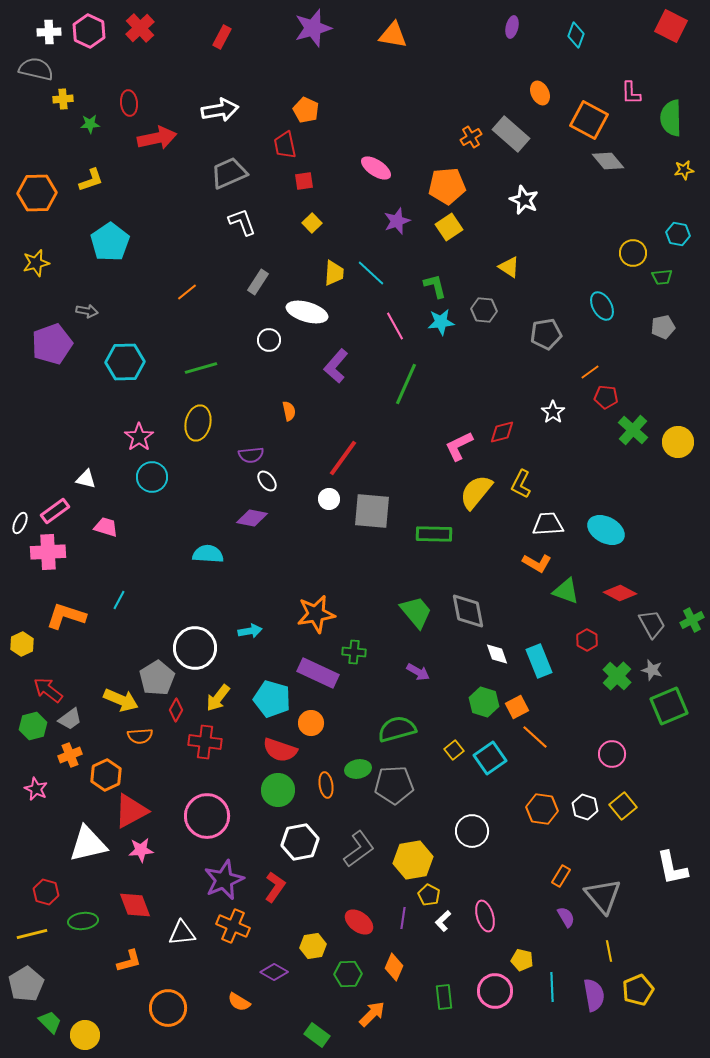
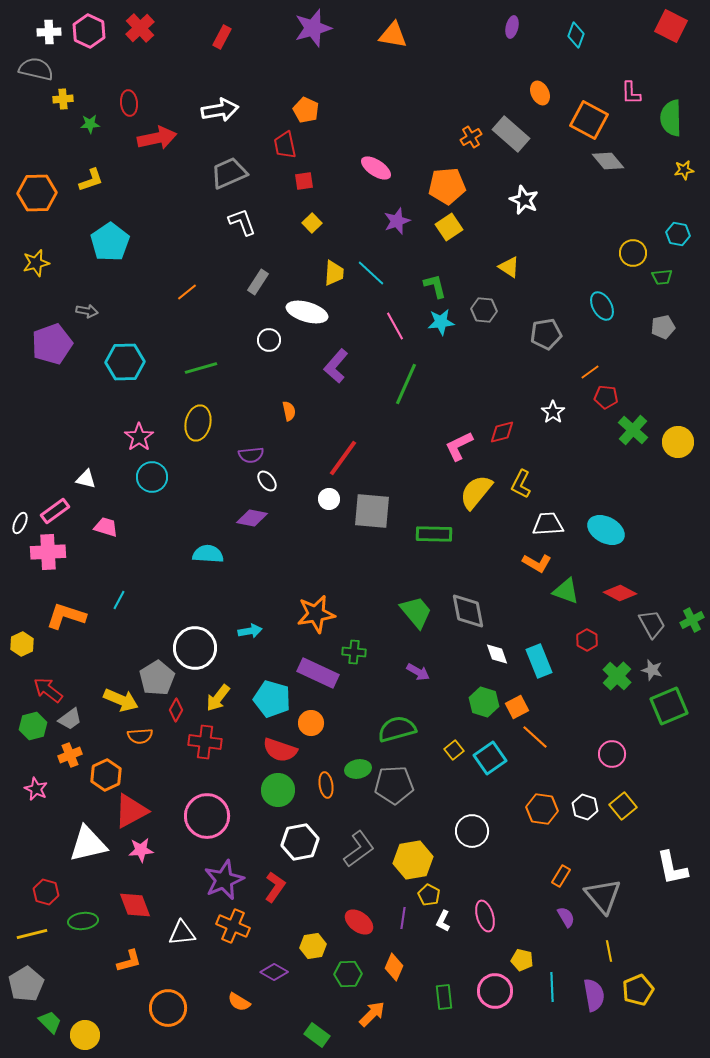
white L-shape at (443, 921): rotated 20 degrees counterclockwise
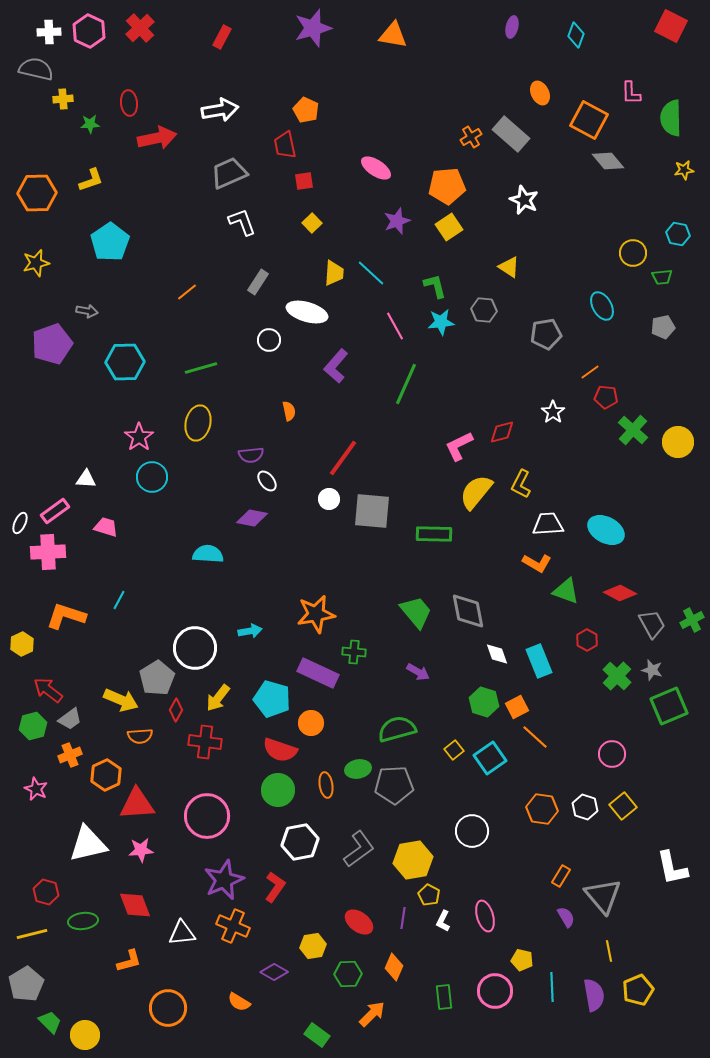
white triangle at (86, 479): rotated 10 degrees counterclockwise
red triangle at (131, 811): moved 6 px right, 7 px up; rotated 24 degrees clockwise
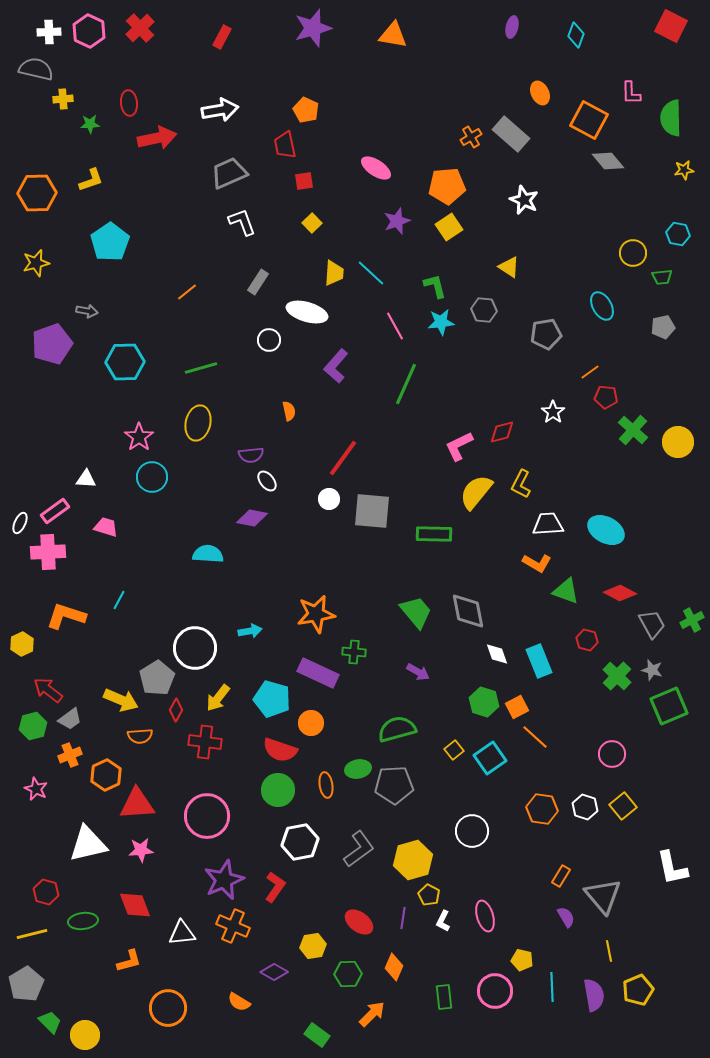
red hexagon at (587, 640): rotated 15 degrees counterclockwise
yellow hexagon at (413, 860): rotated 6 degrees counterclockwise
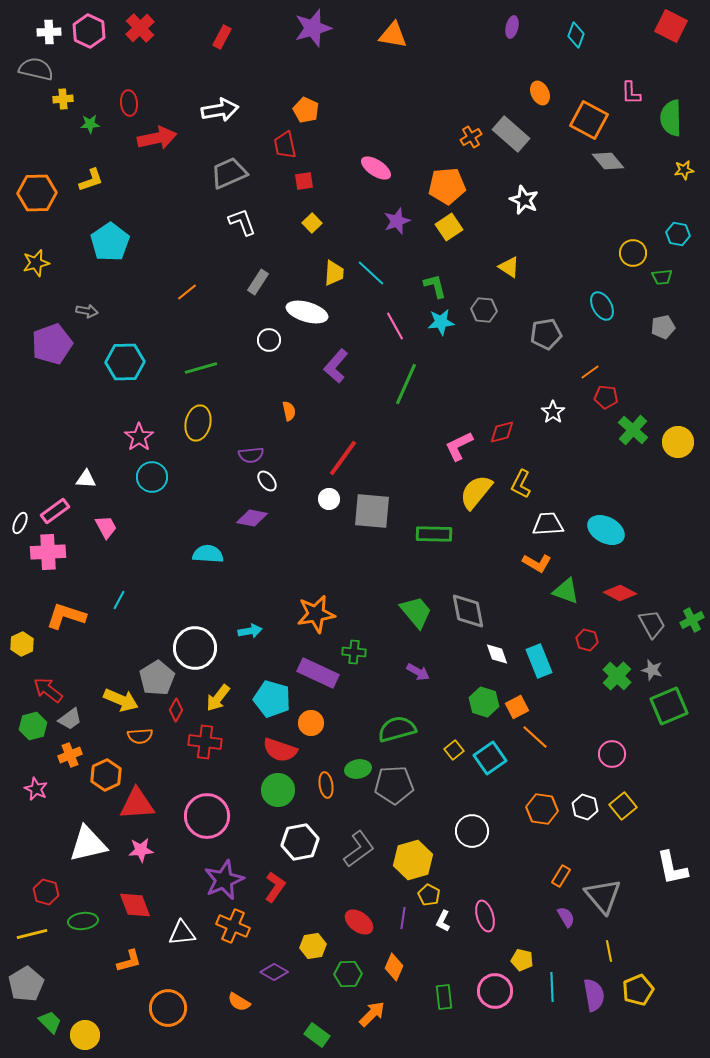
pink trapezoid at (106, 527): rotated 45 degrees clockwise
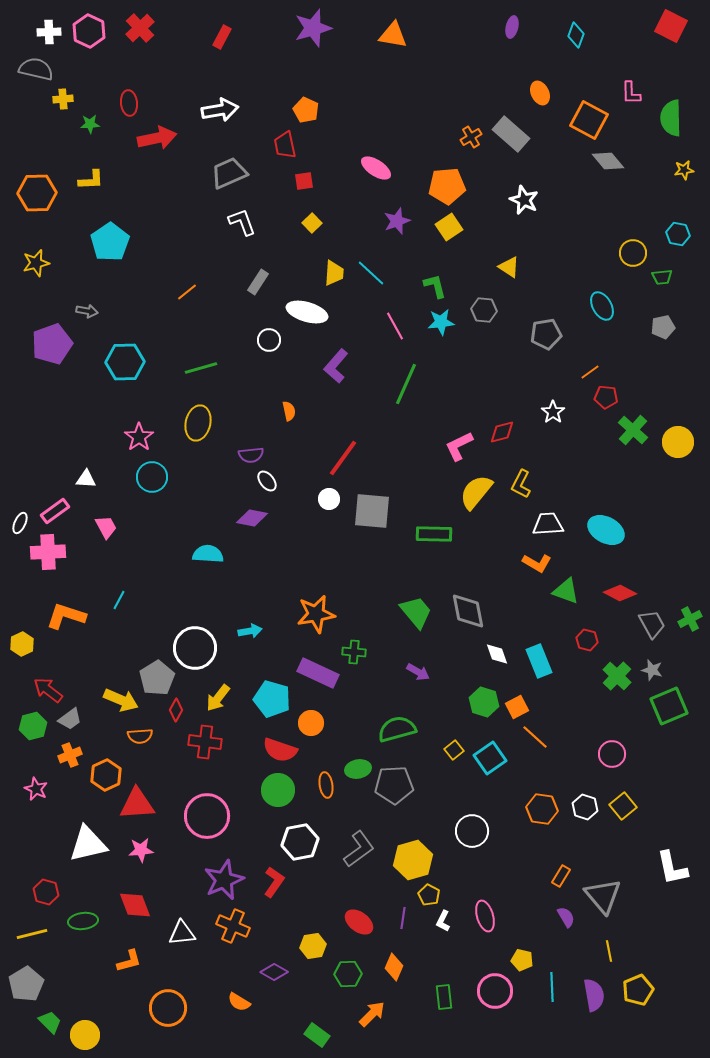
yellow L-shape at (91, 180): rotated 16 degrees clockwise
green cross at (692, 620): moved 2 px left, 1 px up
red L-shape at (275, 887): moved 1 px left, 5 px up
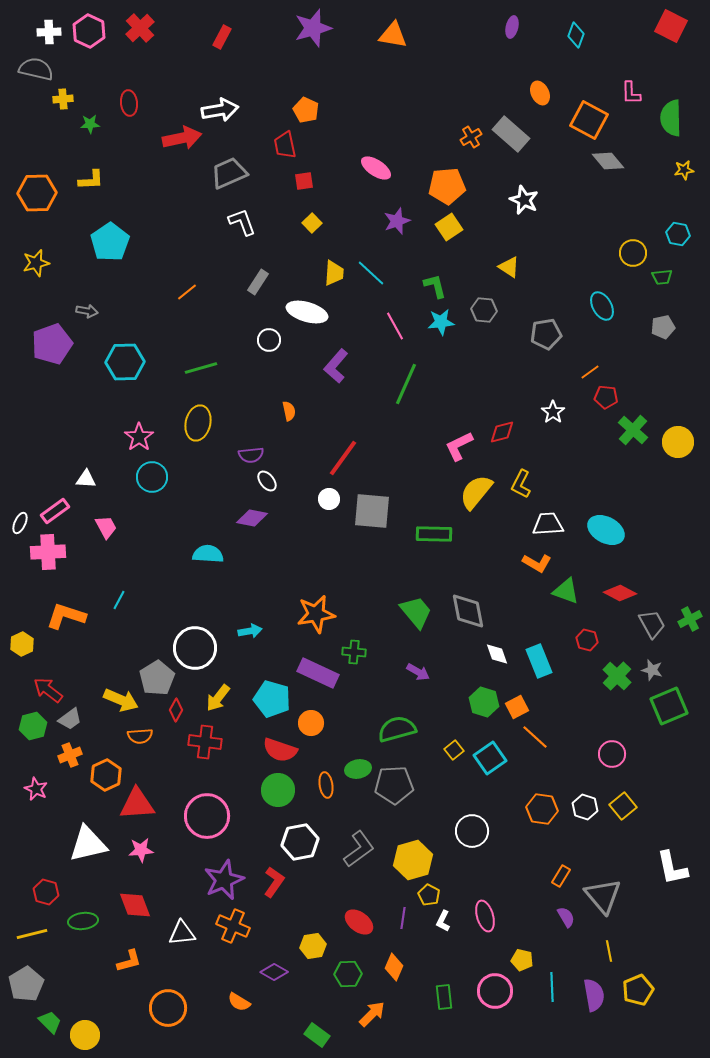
red arrow at (157, 138): moved 25 px right
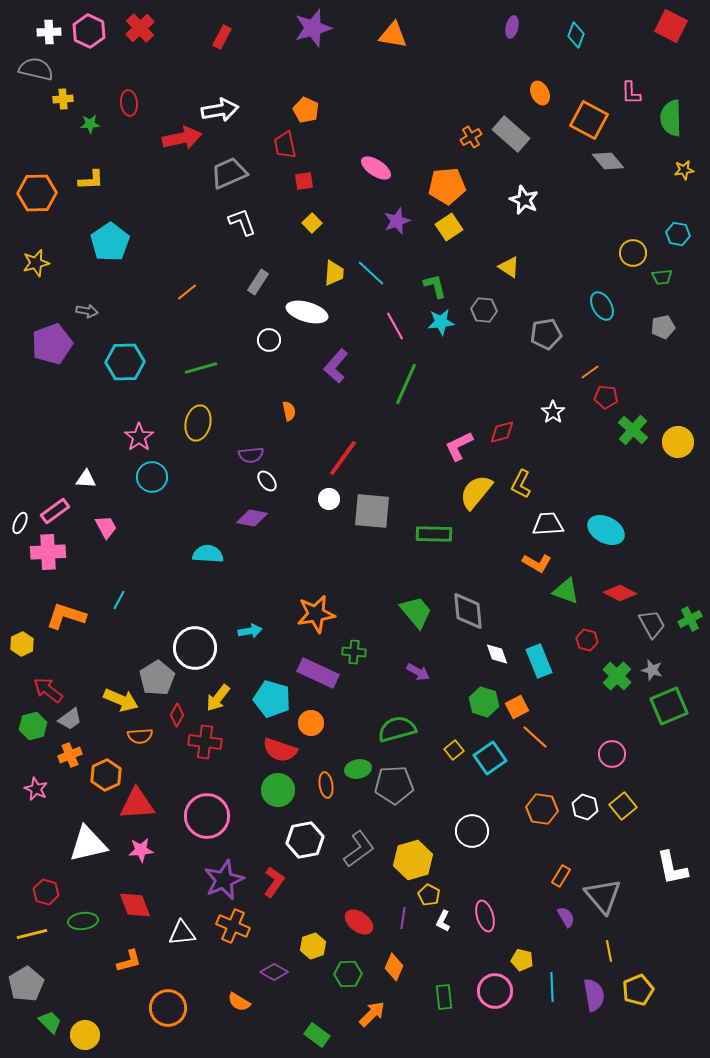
gray diamond at (468, 611): rotated 6 degrees clockwise
red diamond at (176, 710): moved 1 px right, 5 px down
white hexagon at (300, 842): moved 5 px right, 2 px up
yellow hexagon at (313, 946): rotated 10 degrees counterclockwise
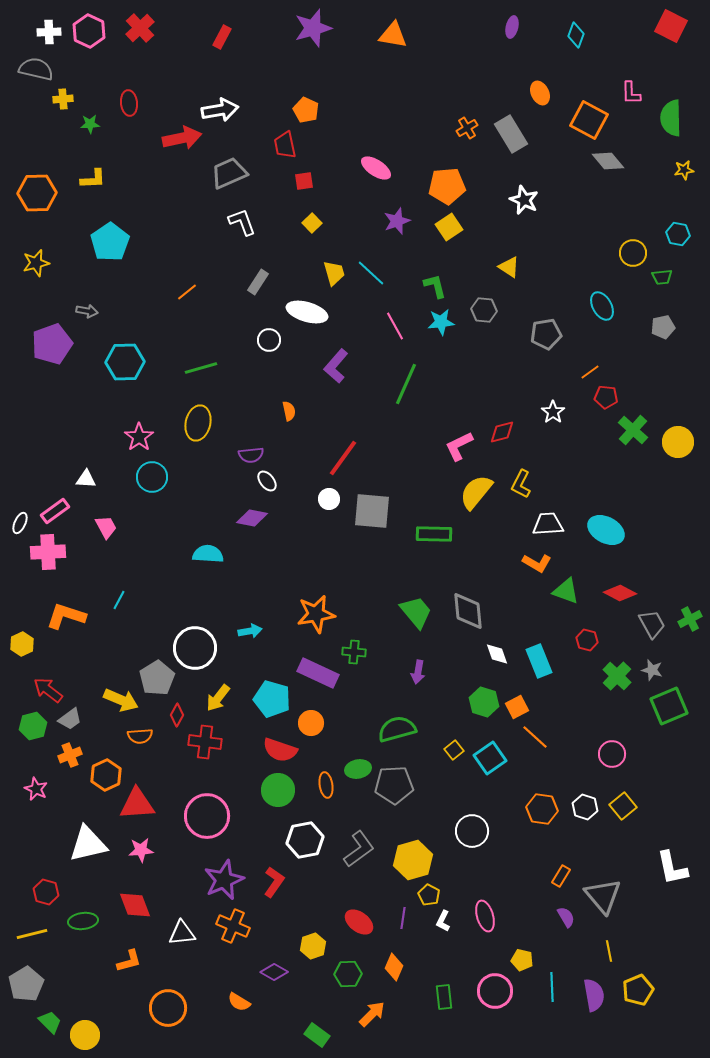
gray rectangle at (511, 134): rotated 18 degrees clockwise
orange cross at (471, 137): moved 4 px left, 9 px up
yellow L-shape at (91, 180): moved 2 px right, 1 px up
yellow trapezoid at (334, 273): rotated 20 degrees counterclockwise
purple arrow at (418, 672): rotated 70 degrees clockwise
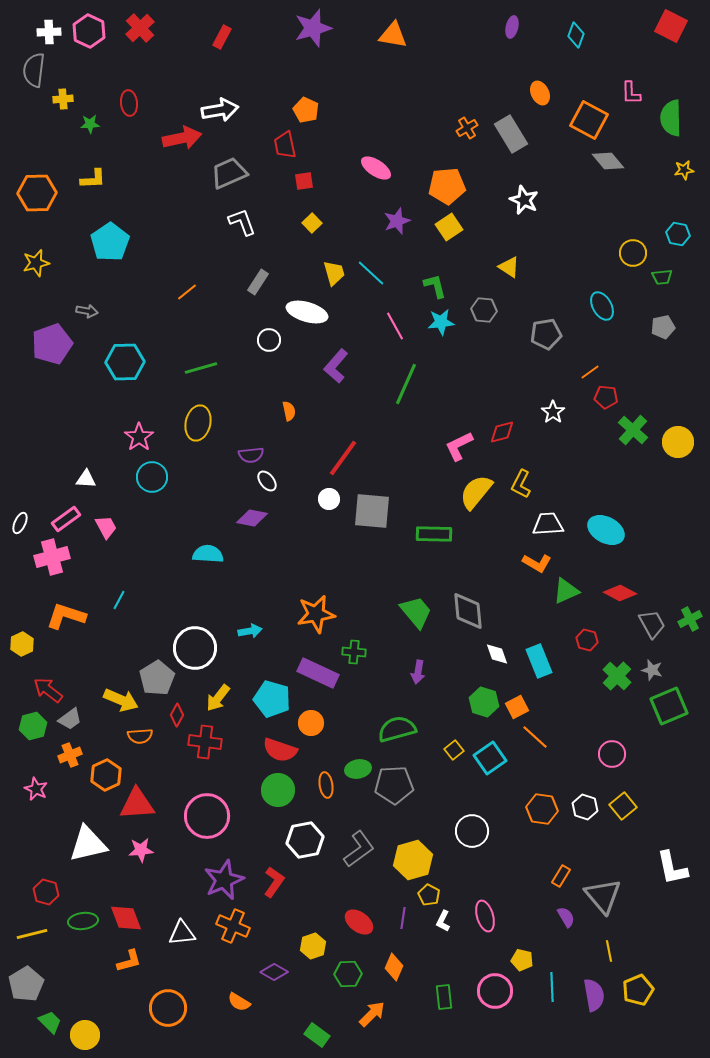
gray semicircle at (36, 69): moved 2 px left, 1 px down; rotated 96 degrees counterclockwise
pink rectangle at (55, 511): moved 11 px right, 8 px down
pink cross at (48, 552): moved 4 px right, 5 px down; rotated 12 degrees counterclockwise
green triangle at (566, 591): rotated 44 degrees counterclockwise
red diamond at (135, 905): moved 9 px left, 13 px down
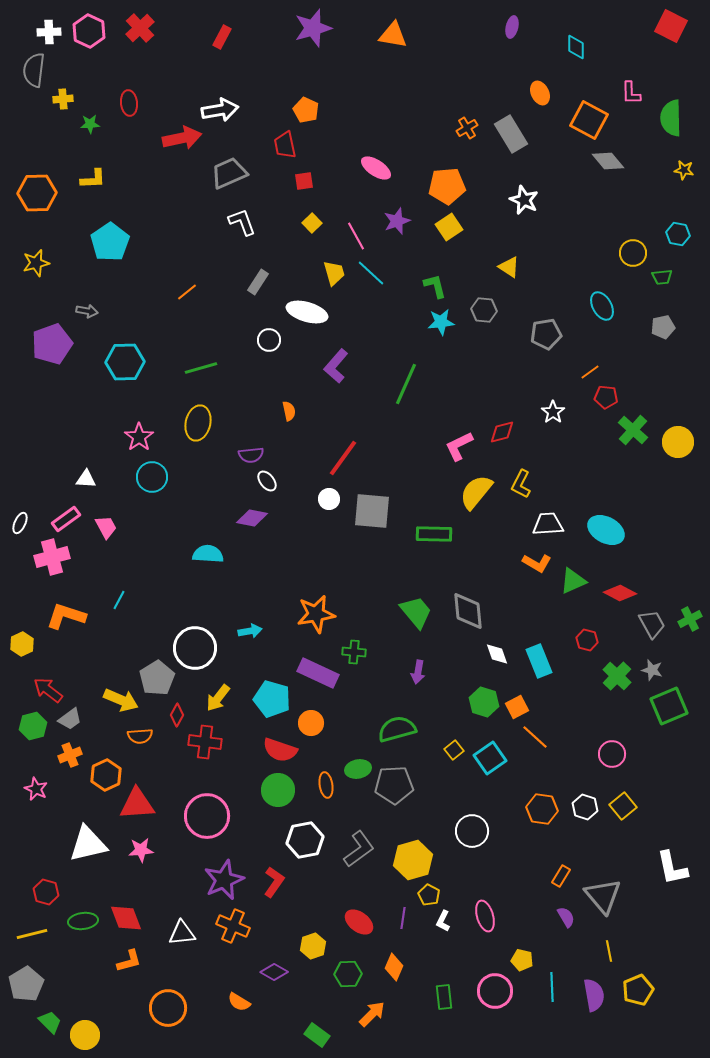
cyan diamond at (576, 35): moved 12 px down; rotated 20 degrees counterclockwise
yellow star at (684, 170): rotated 18 degrees clockwise
pink line at (395, 326): moved 39 px left, 90 px up
green triangle at (566, 591): moved 7 px right, 10 px up
